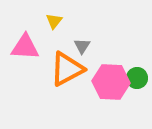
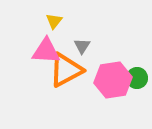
pink triangle: moved 21 px right, 4 px down
orange triangle: moved 1 px left, 1 px down
pink hexagon: moved 2 px right, 2 px up; rotated 12 degrees counterclockwise
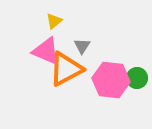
yellow triangle: rotated 12 degrees clockwise
pink triangle: rotated 20 degrees clockwise
orange triangle: moved 1 px up
pink hexagon: moved 2 px left; rotated 15 degrees clockwise
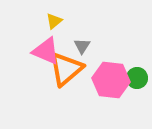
orange triangle: rotated 12 degrees counterclockwise
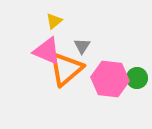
pink triangle: moved 1 px right
pink hexagon: moved 1 px left, 1 px up
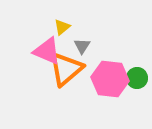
yellow triangle: moved 8 px right, 6 px down
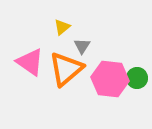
pink triangle: moved 17 px left, 11 px down; rotated 12 degrees clockwise
